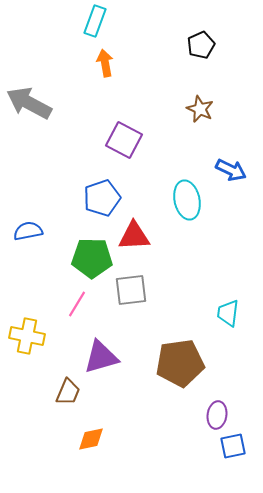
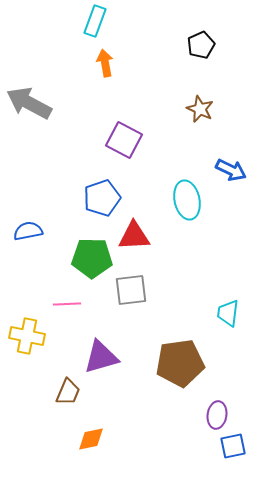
pink line: moved 10 px left; rotated 56 degrees clockwise
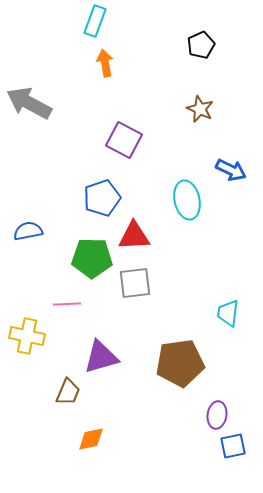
gray square: moved 4 px right, 7 px up
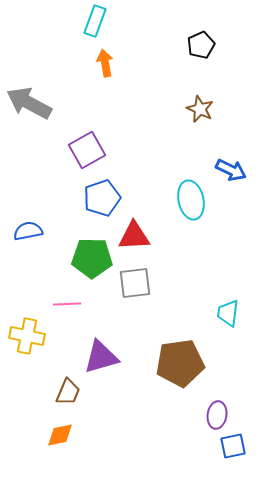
purple square: moved 37 px left, 10 px down; rotated 33 degrees clockwise
cyan ellipse: moved 4 px right
orange diamond: moved 31 px left, 4 px up
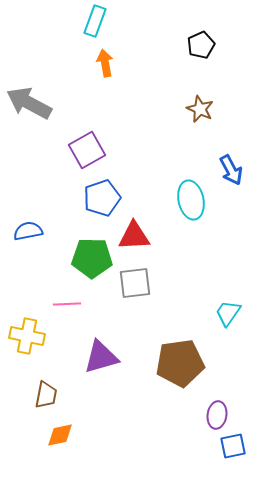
blue arrow: rotated 36 degrees clockwise
cyan trapezoid: rotated 28 degrees clockwise
brown trapezoid: moved 22 px left, 3 px down; rotated 12 degrees counterclockwise
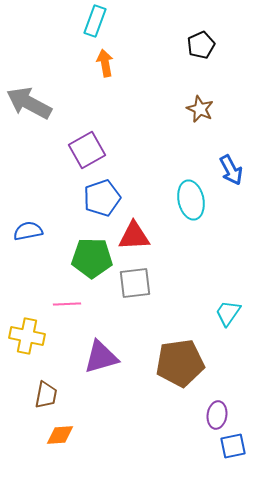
orange diamond: rotated 8 degrees clockwise
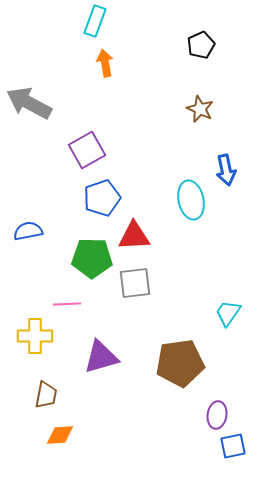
blue arrow: moved 5 px left; rotated 16 degrees clockwise
yellow cross: moved 8 px right; rotated 12 degrees counterclockwise
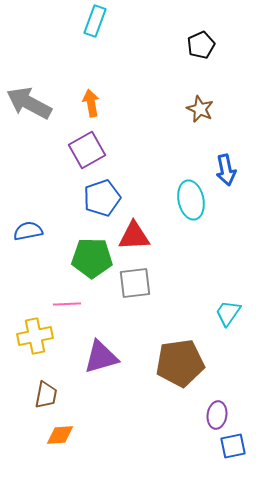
orange arrow: moved 14 px left, 40 px down
yellow cross: rotated 12 degrees counterclockwise
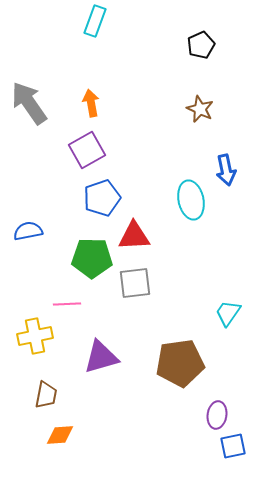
gray arrow: rotated 27 degrees clockwise
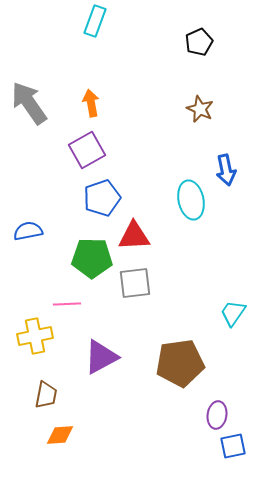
black pentagon: moved 2 px left, 3 px up
cyan trapezoid: moved 5 px right
purple triangle: rotated 12 degrees counterclockwise
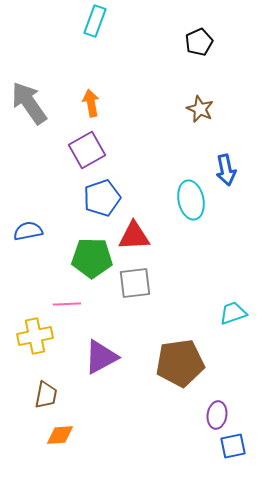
cyan trapezoid: rotated 36 degrees clockwise
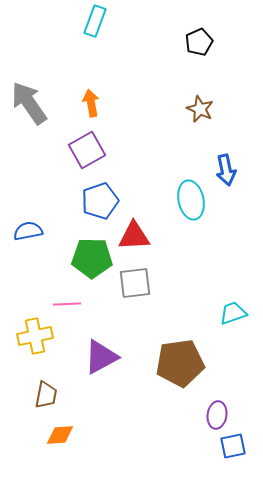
blue pentagon: moved 2 px left, 3 px down
